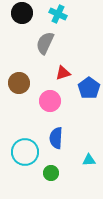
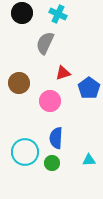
green circle: moved 1 px right, 10 px up
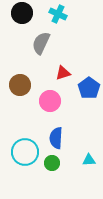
gray semicircle: moved 4 px left
brown circle: moved 1 px right, 2 px down
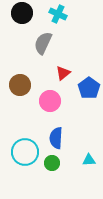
gray semicircle: moved 2 px right
red triangle: rotated 21 degrees counterclockwise
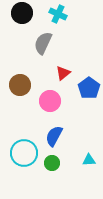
blue semicircle: moved 2 px left, 2 px up; rotated 25 degrees clockwise
cyan circle: moved 1 px left, 1 px down
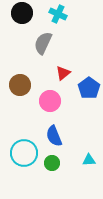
blue semicircle: rotated 50 degrees counterclockwise
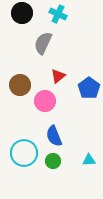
red triangle: moved 5 px left, 3 px down
pink circle: moved 5 px left
green circle: moved 1 px right, 2 px up
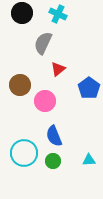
red triangle: moved 7 px up
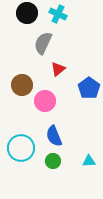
black circle: moved 5 px right
brown circle: moved 2 px right
cyan circle: moved 3 px left, 5 px up
cyan triangle: moved 1 px down
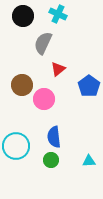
black circle: moved 4 px left, 3 px down
blue pentagon: moved 2 px up
pink circle: moved 1 px left, 2 px up
blue semicircle: moved 1 px down; rotated 15 degrees clockwise
cyan circle: moved 5 px left, 2 px up
green circle: moved 2 px left, 1 px up
